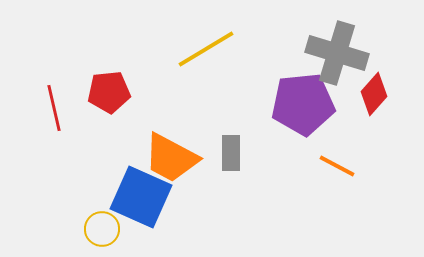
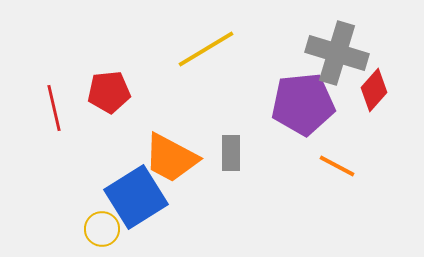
red diamond: moved 4 px up
blue square: moved 5 px left; rotated 34 degrees clockwise
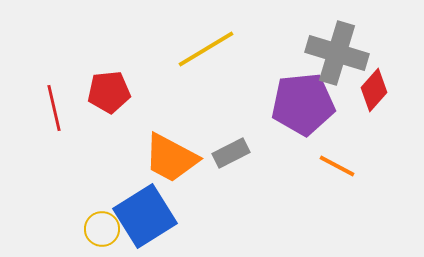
gray rectangle: rotated 63 degrees clockwise
blue square: moved 9 px right, 19 px down
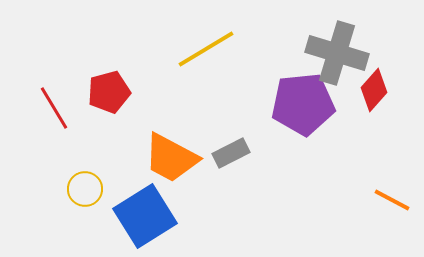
red pentagon: rotated 9 degrees counterclockwise
red line: rotated 18 degrees counterclockwise
orange line: moved 55 px right, 34 px down
yellow circle: moved 17 px left, 40 px up
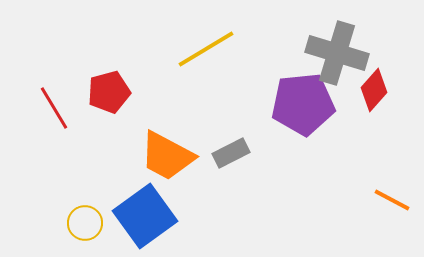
orange trapezoid: moved 4 px left, 2 px up
yellow circle: moved 34 px down
blue square: rotated 4 degrees counterclockwise
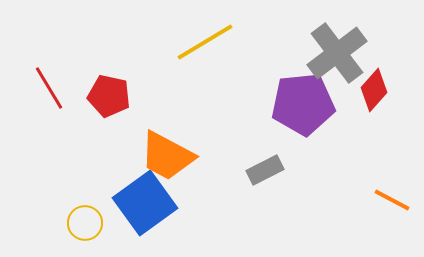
yellow line: moved 1 px left, 7 px up
gray cross: rotated 36 degrees clockwise
red pentagon: moved 4 px down; rotated 27 degrees clockwise
red line: moved 5 px left, 20 px up
gray rectangle: moved 34 px right, 17 px down
blue square: moved 13 px up
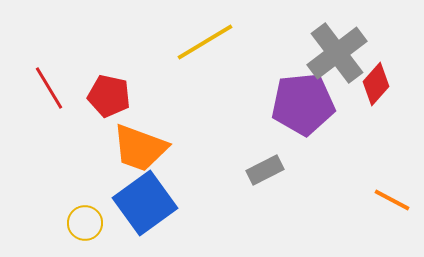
red diamond: moved 2 px right, 6 px up
orange trapezoid: moved 27 px left, 8 px up; rotated 8 degrees counterclockwise
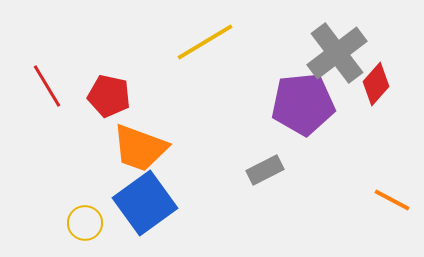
red line: moved 2 px left, 2 px up
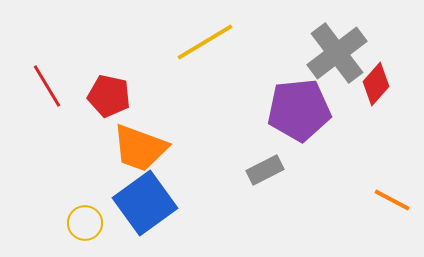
purple pentagon: moved 4 px left, 6 px down
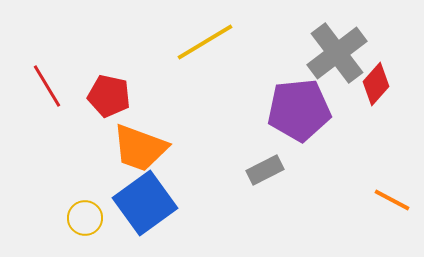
yellow circle: moved 5 px up
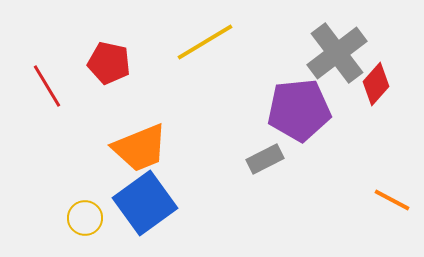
red pentagon: moved 33 px up
orange trapezoid: rotated 42 degrees counterclockwise
gray rectangle: moved 11 px up
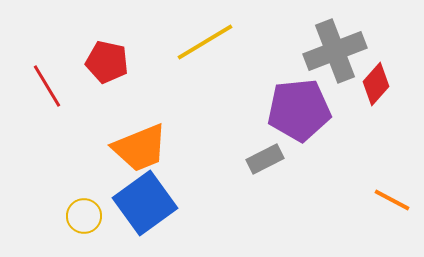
gray cross: moved 2 px left, 2 px up; rotated 16 degrees clockwise
red pentagon: moved 2 px left, 1 px up
yellow circle: moved 1 px left, 2 px up
